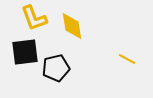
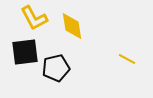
yellow L-shape: rotated 8 degrees counterclockwise
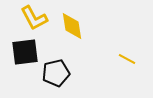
black pentagon: moved 5 px down
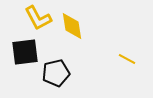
yellow L-shape: moved 4 px right
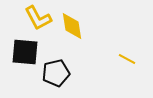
black square: rotated 12 degrees clockwise
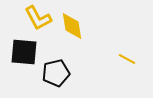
black square: moved 1 px left
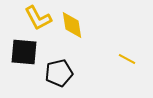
yellow diamond: moved 1 px up
black pentagon: moved 3 px right
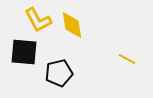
yellow L-shape: moved 2 px down
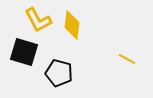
yellow diamond: rotated 16 degrees clockwise
black square: rotated 12 degrees clockwise
black pentagon: rotated 28 degrees clockwise
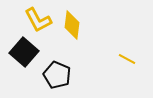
black square: rotated 24 degrees clockwise
black pentagon: moved 2 px left, 2 px down; rotated 8 degrees clockwise
